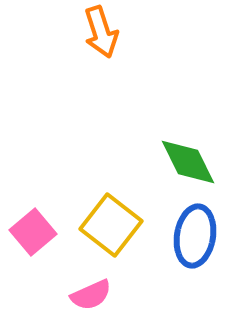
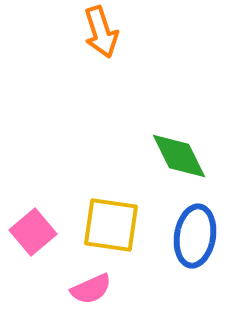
green diamond: moved 9 px left, 6 px up
yellow square: rotated 30 degrees counterclockwise
pink semicircle: moved 6 px up
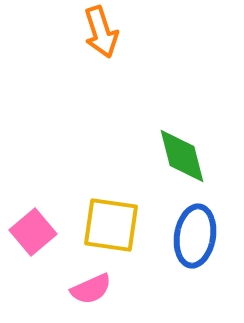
green diamond: moved 3 px right; rotated 12 degrees clockwise
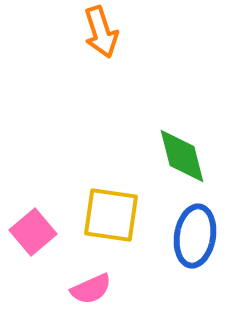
yellow square: moved 10 px up
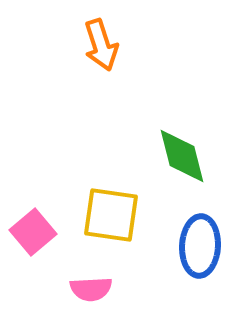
orange arrow: moved 13 px down
blue ellipse: moved 5 px right, 10 px down; rotated 6 degrees counterclockwise
pink semicircle: rotated 21 degrees clockwise
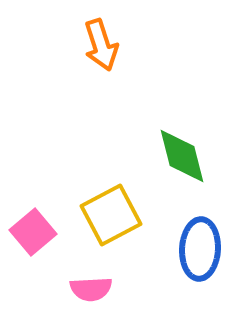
yellow square: rotated 36 degrees counterclockwise
blue ellipse: moved 3 px down
